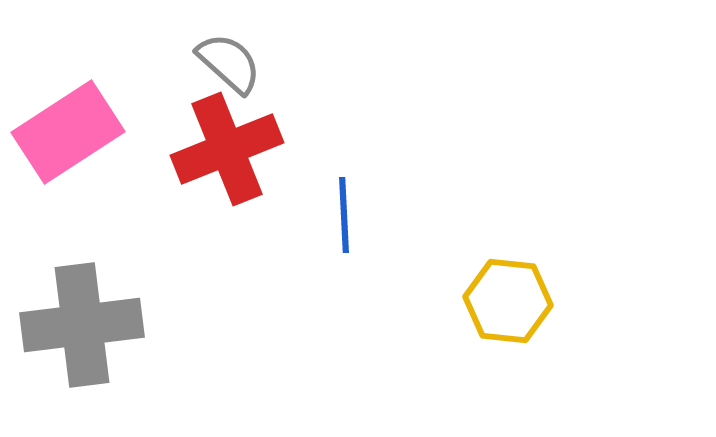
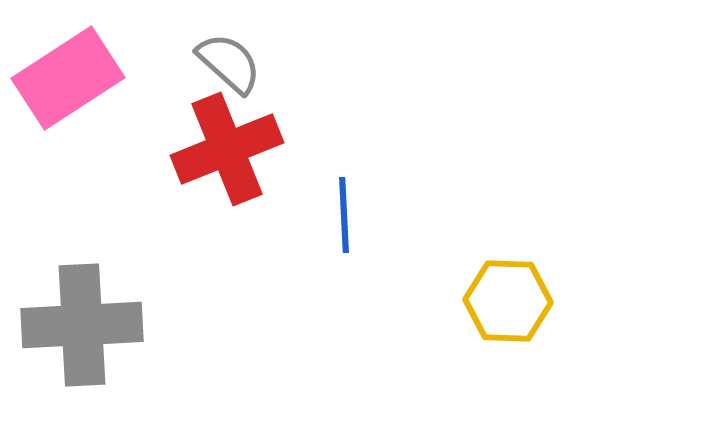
pink rectangle: moved 54 px up
yellow hexagon: rotated 4 degrees counterclockwise
gray cross: rotated 4 degrees clockwise
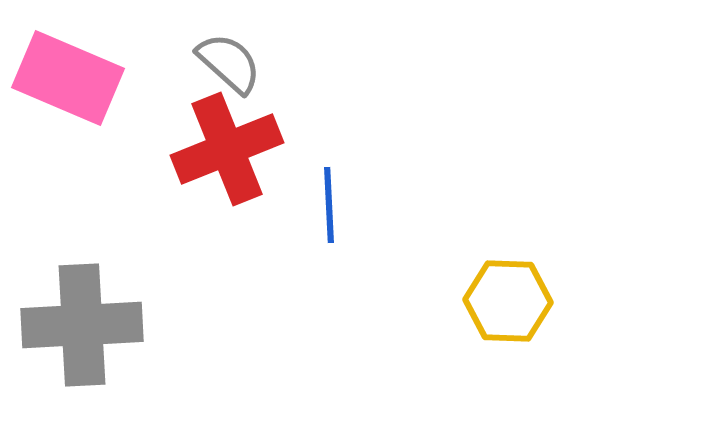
pink rectangle: rotated 56 degrees clockwise
blue line: moved 15 px left, 10 px up
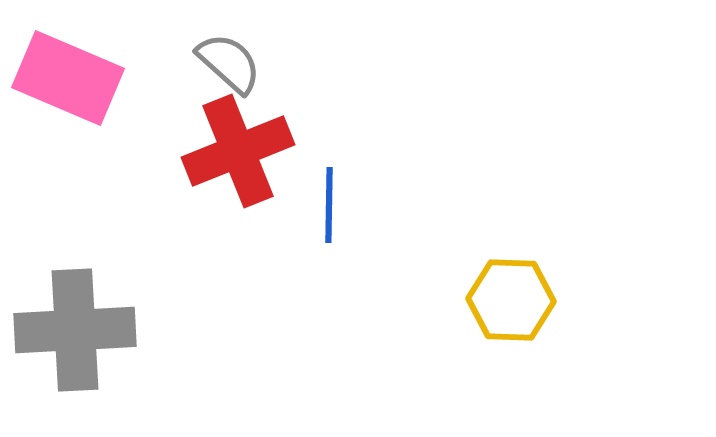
red cross: moved 11 px right, 2 px down
blue line: rotated 4 degrees clockwise
yellow hexagon: moved 3 px right, 1 px up
gray cross: moved 7 px left, 5 px down
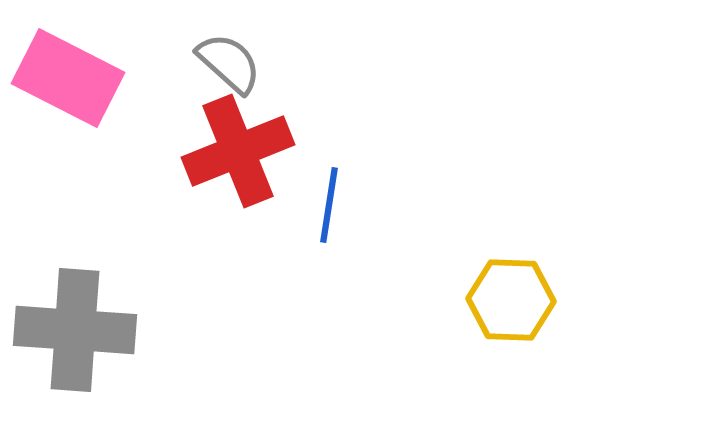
pink rectangle: rotated 4 degrees clockwise
blue line: rotated 8 degrees clockwise
gray cross: rotated 7 degrees clockwise
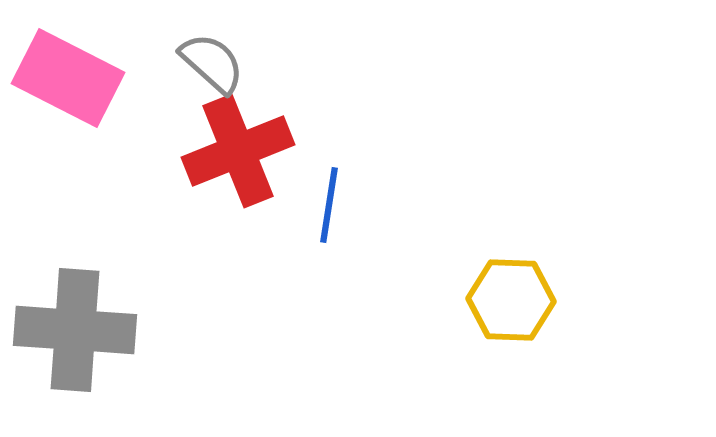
gray semicircle: moved 17 px left
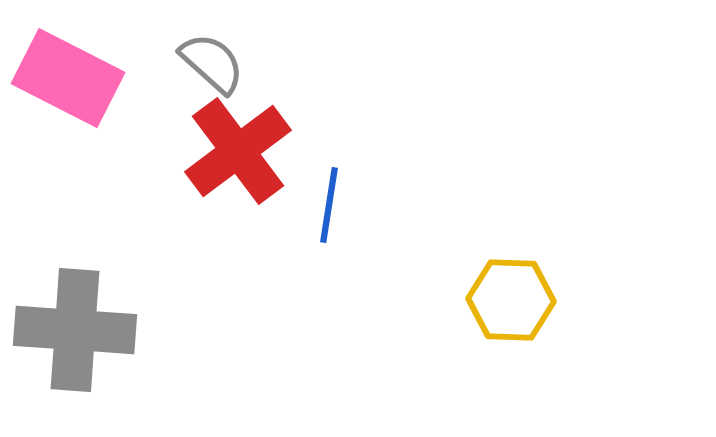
red cross: rotated 15 degrees counterclockwise
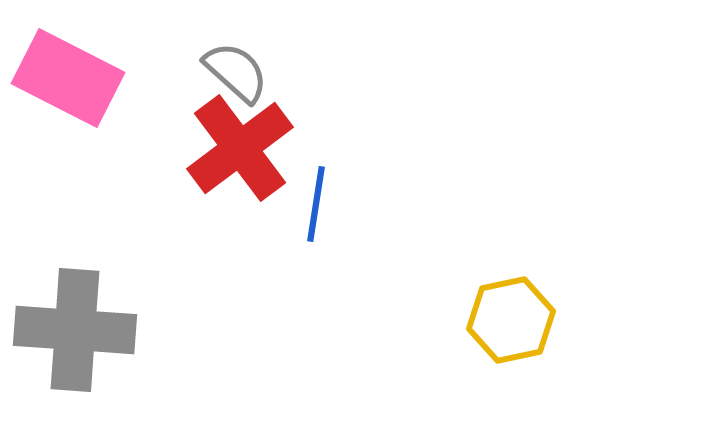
gray semicircle: moved 24 px right, 9 px down
red cross: moved 2 px right, 3 px up
blue line: moved 13 px left, 1 px up
yellow hexagon: moved 20 px down; rotated 14 degrees counterclockwise
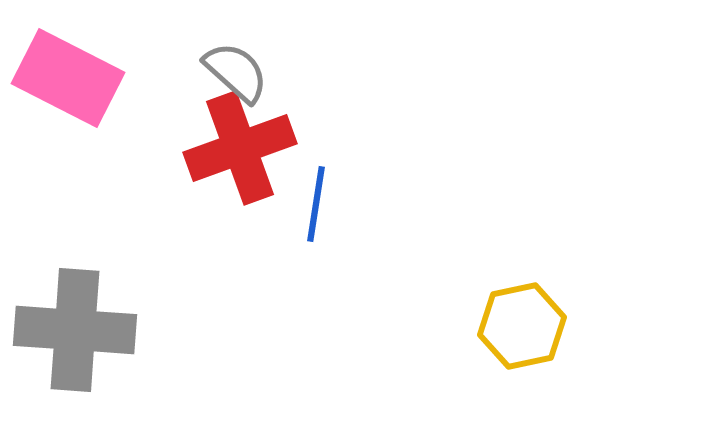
red cross: rotated 17 degrees clockwise
yellow hexagon: moved 11 px right, 6 px down
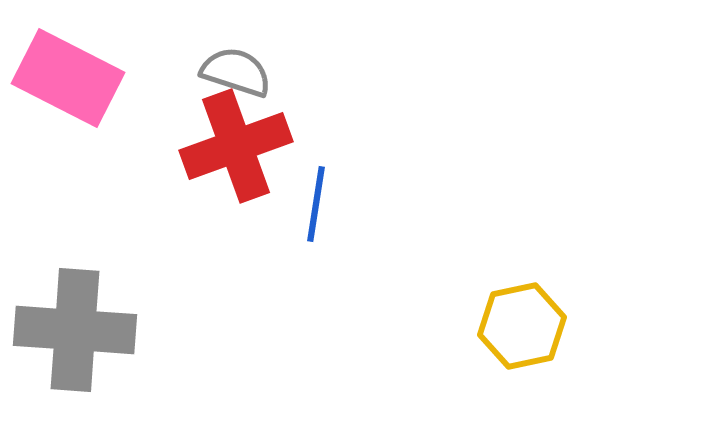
gray semicircle: rotated 24 degrees counterclockwise
red cross: moved 4 px left, 2 px up
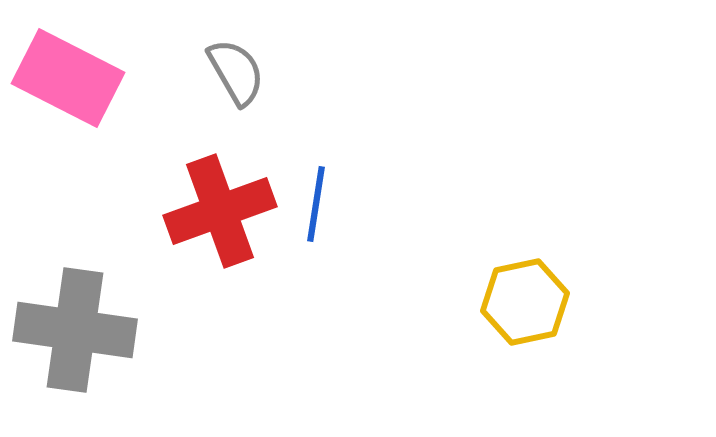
gray semicircle: rotated 42 degrees clockwise
red cross: moved 16 px left, 65 px down
yellow hexagon: moved 3 px right, 24 px up
gray cross: rotated 4 degrees clockwise
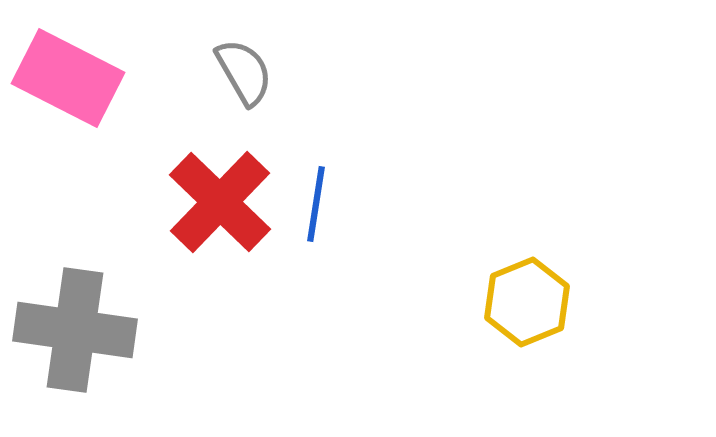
gray semicircle: moved 8 px right
red cross: moved 9 px up; rotated 26 degrees counterclockwise
yellow hexagon: moved 2 px right; rotated 10 degrees counterclockwise
